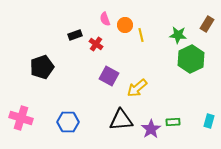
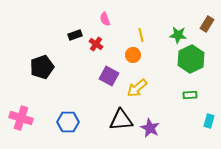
orange circle: moved 8 px right, 30 px down
green rectangle: moved 17 px right, 27 px up
purple star: moved 1 px left, 1 px up; rotated 12 degrees counterclockwise
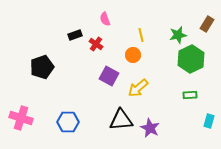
green star: rotated 18 degrees counterclockwise
yellow arrow: moved 1 px right
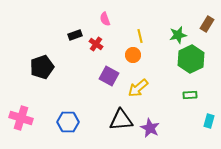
yellow line: moved 1 px left, 1 px down
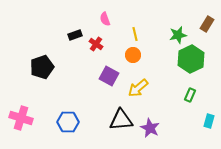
yellow line: moved 5 px left, 2 px up
green rectangle: rotated 64 degrees counterclockwise
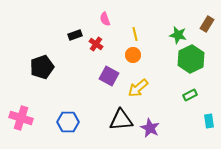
green star: rotated 24 degrees clockwise
green rectangle: rotated 40 degrees clockwise
cyan rectangle: rotated 24 degrees counterclockwise
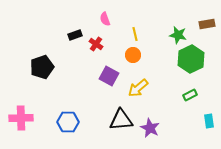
brown rectangle: rotated 49 degrees clockwise
pink cross: rotated 20 degrees counterclockwise
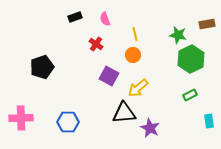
black rectangle: moved 18 px up
black triangle: moved 3 px right, 7 px up
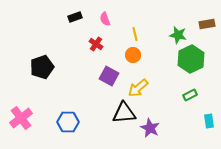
pink cross: rotated 35 degrees counterclockwise
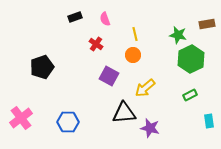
yellow arrow: moved 7 px right
purple star: rotated 12 degrees counterclockwise
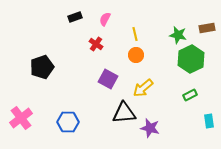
pink semicircle: rotated 48 degrees clockwise
brown rectangle: moved 4 px down
orange circle: moved 3 px right
purple square: moved 1 px left, 3 px down
yellow arrow: moved 2 px left
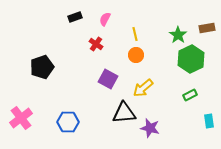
green star: rotated 24 degrees clockwise
